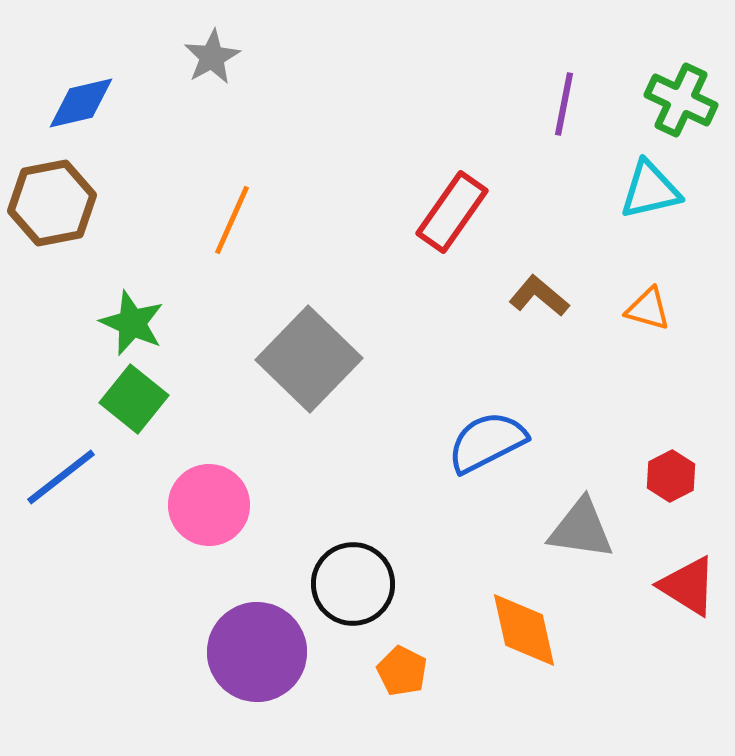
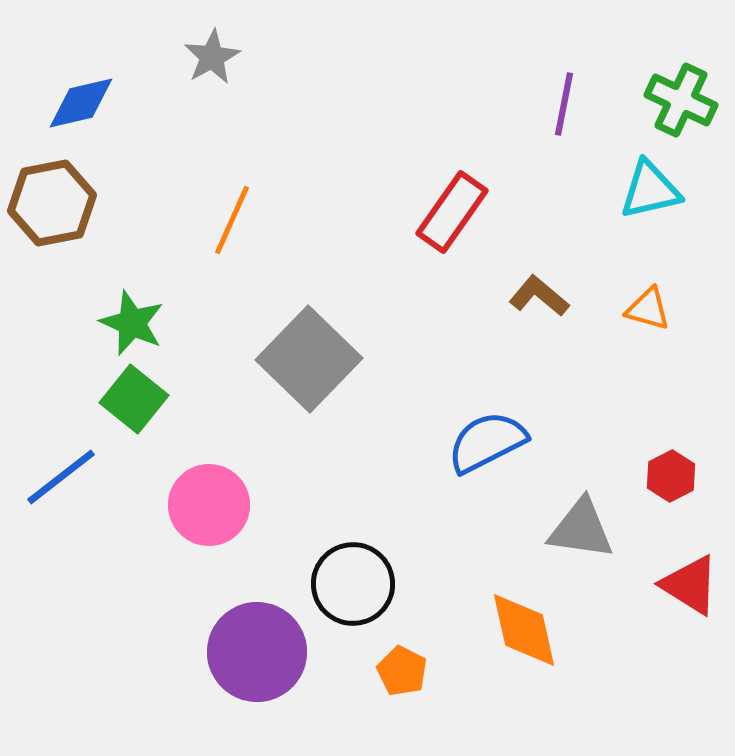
red triangle: moved 2 px right, 1 px up
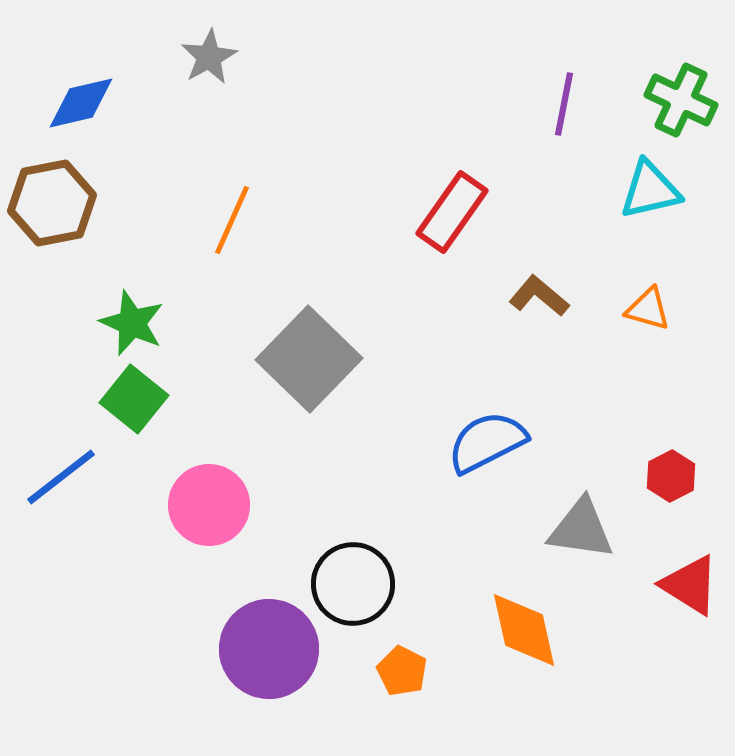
gray star: moved 3 px left
purple circle: moved 12 px right, 3 px up
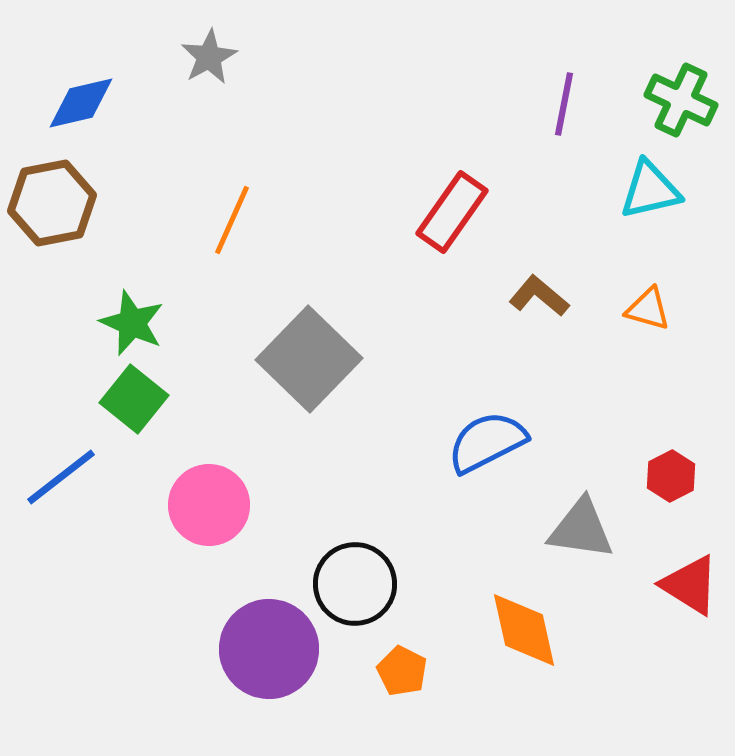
black circle: moved 2 px right
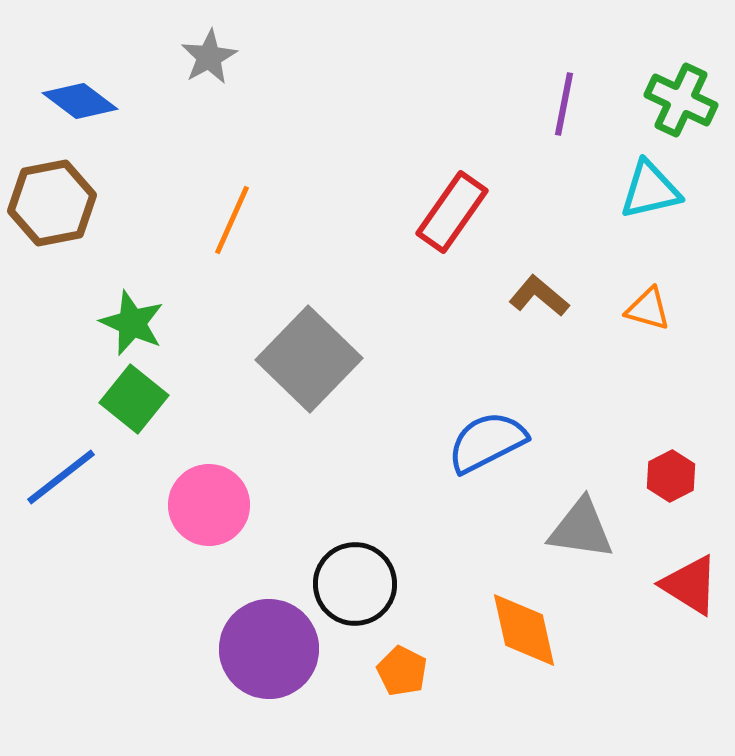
blue diamond: moved 1 px left, 2 px up; rotated 50 degrees clockwise
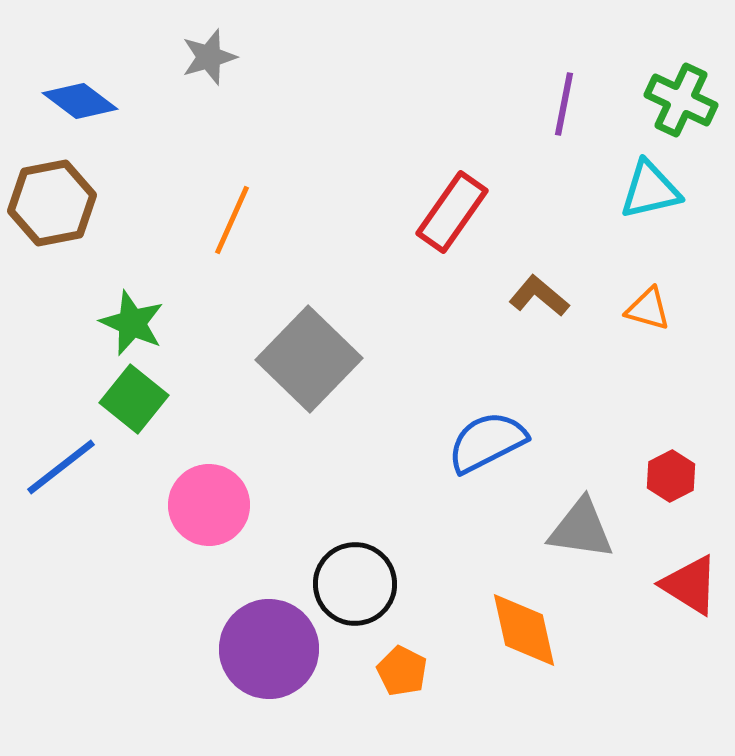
gray star: rotated 12 degrees clockwise
blue line: moved 10 px up
